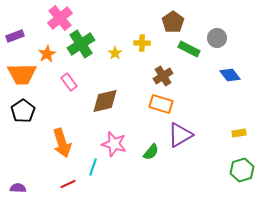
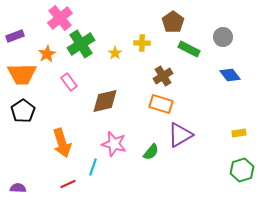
gray circle: moved 6 px right, 1 px up
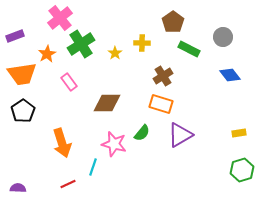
orange trapezoid: rotated 8 degrees counterclockwise
brown diamond: moved 2 px right, 2 px down; rotated 12 degrees clockwise
green semicircle: moved 9 px left, 19 px up
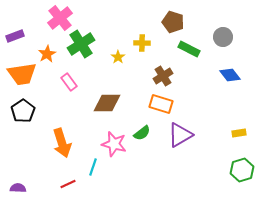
brown pentagon: rotated 20 degrees counterclockwise
yellow star: moved 3 px right, 4 px down
green semicircle: rotated 12 degrees clockwise
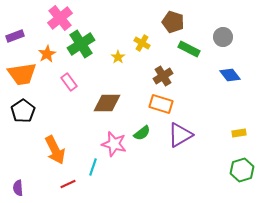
yellow cross: rotated 28 degrees clockwise
orange arrow: moved 7 px left, 7 px down; rotated 8 degrees counterclockwise
purple semicircle: rotated 98 degrees counterclockwise
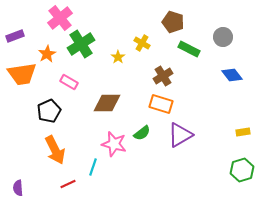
blue diamond: moved 2 px right
pink rectangle: rotated 24 degrees counterclockwise
black pentagon: moved 26 px right; rotated 10 degrees clockwise
yellow rectangle: moved 4 px right, 1 px up
